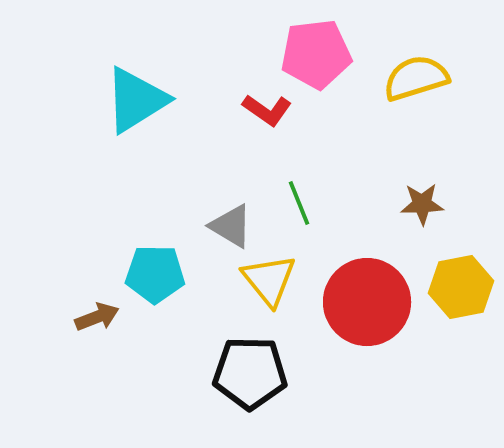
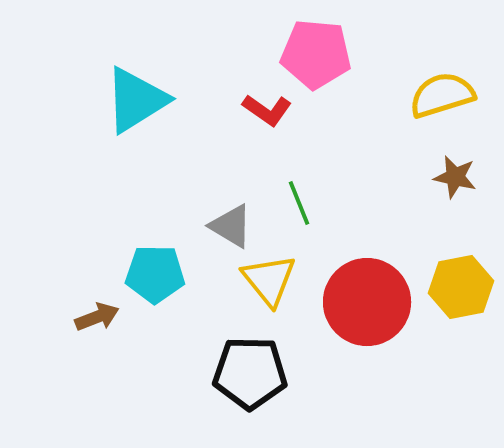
pink pentagon: rotated 12 degrees clockwise
yellow semicircle: moved 26 px right, 17 px down
brown star: moved 33 px right, 27 px up; rotated 15 degrees clockwise
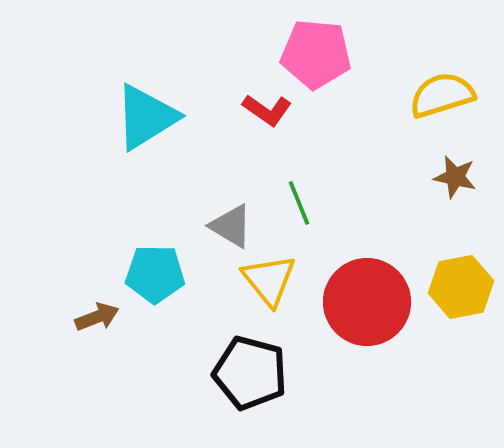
cyan triangle: moved 10 px right, 17 px down
black pentagon: rotated 14 degrees clockwise
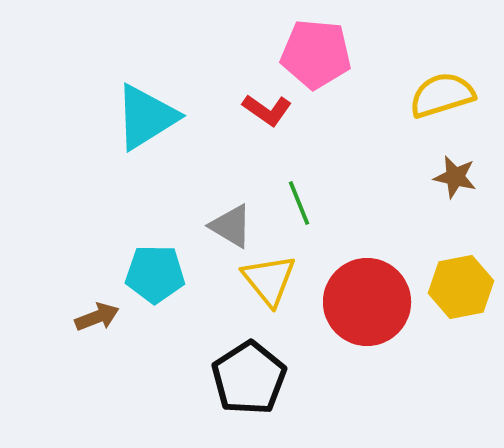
black pentagon: moved 1 px left, 5 px down; rotated 24 degrees clockwise
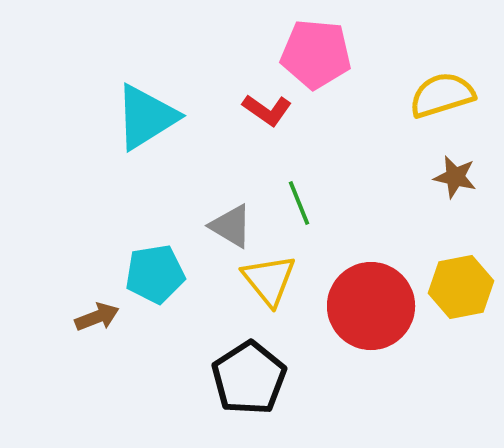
cyan pentagon: rotated 10 degrees counterclockwise
red circle: moved 4 px right, 4 px down
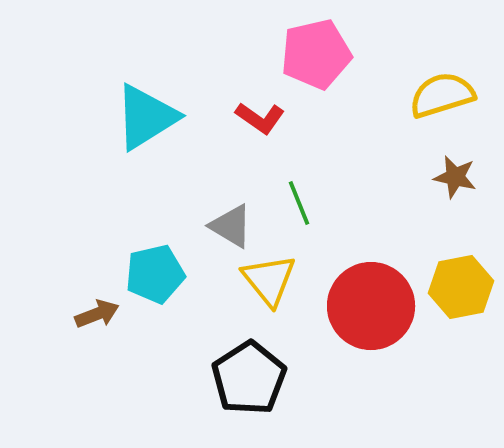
pink pentagon: rotated 18 degrees counterclockwise
red L-shape: moved 7 px left, 8 px down
cyan pentagon: rotated 4 degrees counterclockwise
brown arrow: moved 3 px up
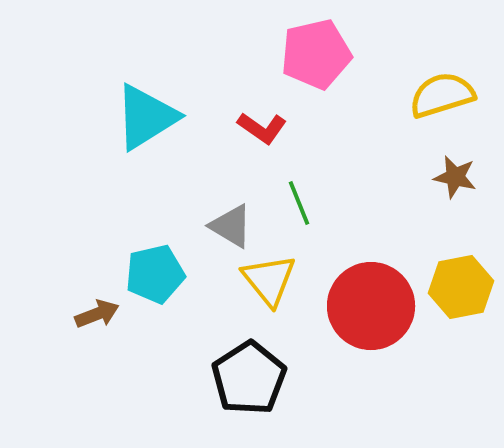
red L-shape: moved 2 px right, 10 px down
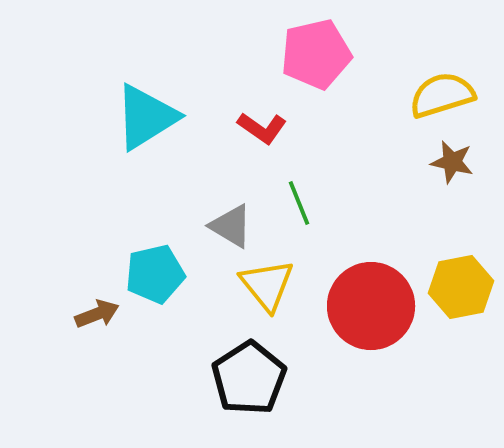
brown star: moved 3 px left, 15 px up
yellow triangle: moved 2 px left, 5 px down
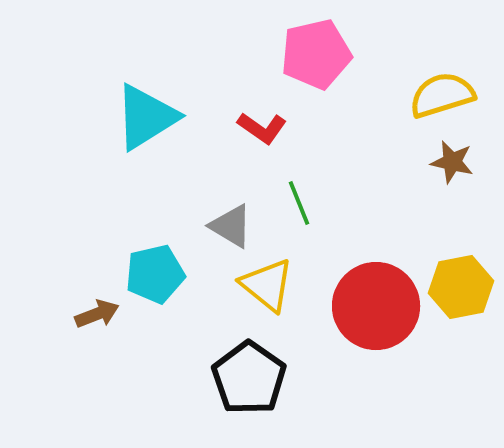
yellow triangle: rotated 12 degrees counterclockwise
red circle: moved 5 px right
black pentagon: rotated 4 degrees counterclockwise
